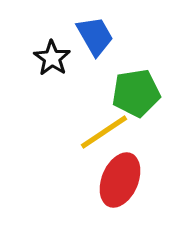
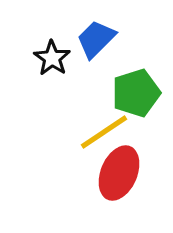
blue trapezoid: moved 1 px right, 3 px down; rotated 105 degrees counterclockwise
green pentagon: rotated 9 degrees counterclockwise
red ellipse: moved 1 px left, 7 px up
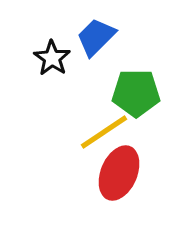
blue trapezoid: moved 2 px up
green pentagon: rotated 18 degrees clockwise
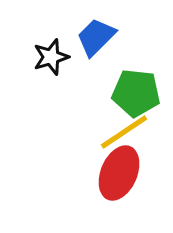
black star: moved 1 px left, 1 px up; rotated 21 degrees clockwise
green pentagon: rotated 6 degrees clockwise
yellow line: moved 20 px right
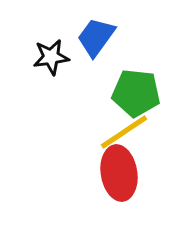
blue trapezoid: rotated 9 degrees counterclockwise
black star: rotated 9 degrees clockwise
red ellipse: rotated 32 degrees counterclockwise
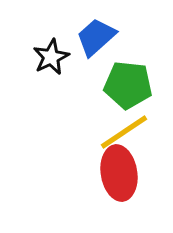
blue trapezoid: rotated 12 degrees clockwise
black star: rotated 18 degrees counterclockwise
green pentagon: moved 8 px left, 8 px up
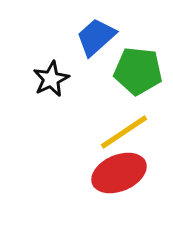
black star: moved 22 px down
green pentagon: moved 10 px right, 14 px up
red ellipse: rotated 76 degrees clockwise
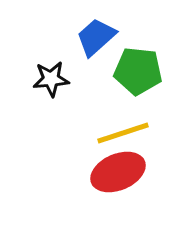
black star: rotated 21 degrees clockwise
yellow line: moved 1 px left, 1 px down; rotated 16 degrees clockwise
red ellipse: moved 1 px left, 1 px up
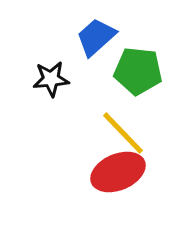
yellow line: rotated 64 degrees clockwise
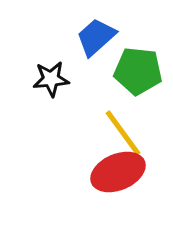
yellow line: rotated 8 degrees clockwise
